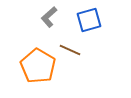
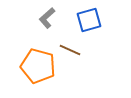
gray L-shape: moved 2 px left, 1 px down
orange pentagon: rotated 16 degrees counterclockwise
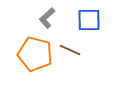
blue square: rotated 15 degrees clockwise
orange pentagon: moved 3 px left, 12 px up
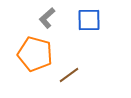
brown line: moved 1 px left, 25 px down; rotated 60 degrees counterclockwise
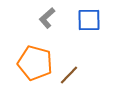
orange pentagon: moved 9 px down
brown line: rotated 10 degrees counterclockwise
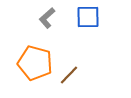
blue square: moved 1 px left, 3 px up
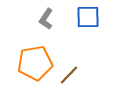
gray L-shape: moved 1 px left, 1 px down; rotated 15 degrees counterclockwise
orange pentagon: rotated 24 degrees counterclockwise
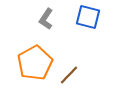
blue square: rotated 15 degrees clockwise
orange pentagon: rotated 20 degrees counterclockwise
